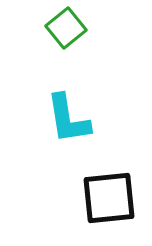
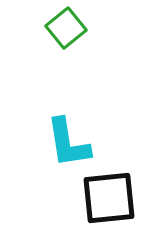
cyan L-shape: moved 24 px down
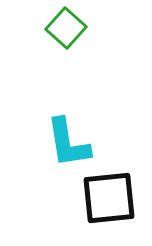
green square: rotated 9 degrees counterclockwise
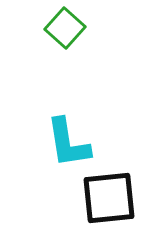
green square: moved 1 px left
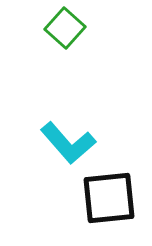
cyan L-shape: rotated 32 degrees counterclockwise
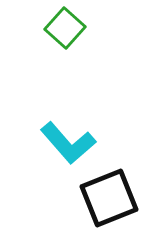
black square: rotated 16 degrees counterclockwise
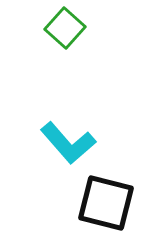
black square: moved 3 px left, 5 px down; rotated 36 degrees clockwise
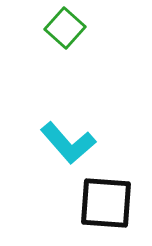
black square: rotated 10 degrees counterclockwise
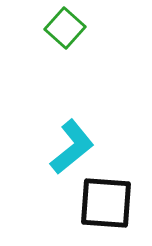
cyan L-shape: moved 4 px right, 4 px down; rotated 88 degrees counterclockwise
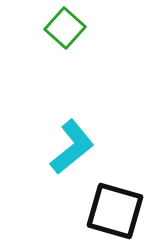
black square: moved 9 px right, 8 px down; rotated 12 degrees clockwise
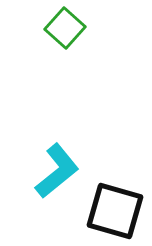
cyan L-shape: moved 15 px left, 24 px down
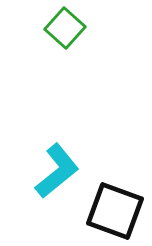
black square: rotated 4 degrees clockwise
